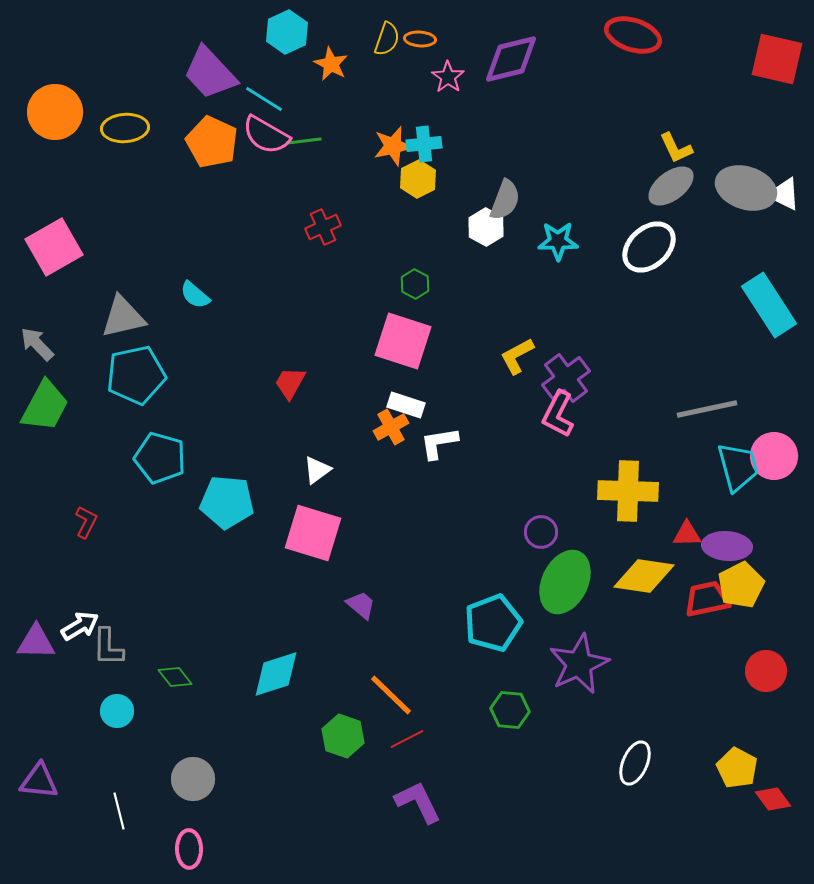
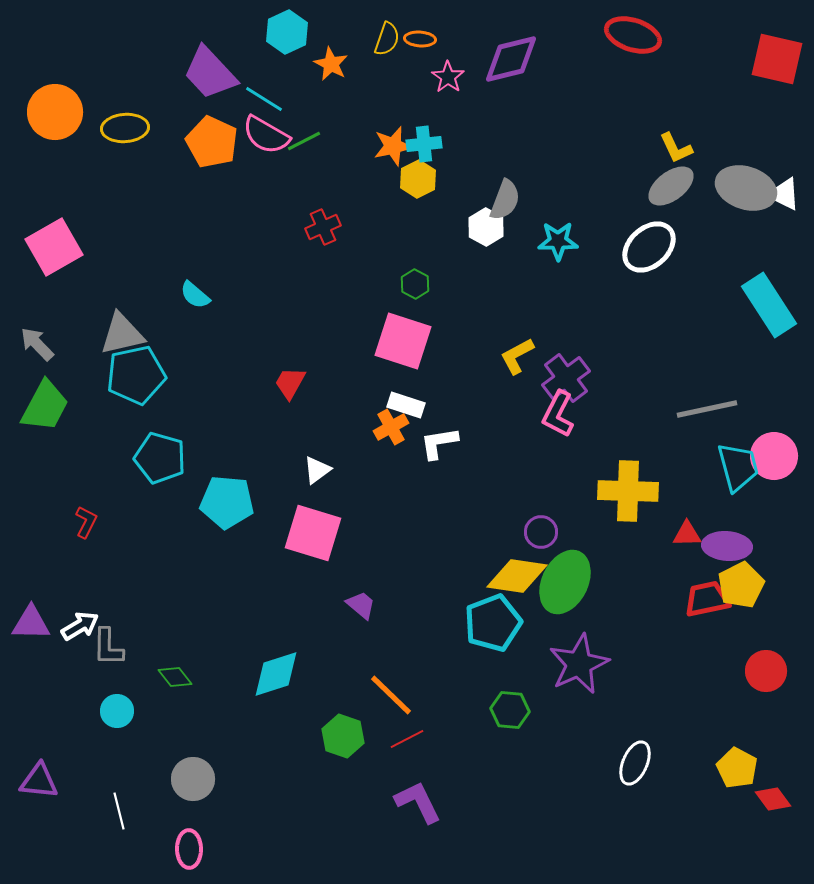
green line at (304, 141): rotated 20 degrees counterclockwise
gray triangle at (123, 317): moved 1 px left, 17 px down
yellow diamond at (644, 576): moved 127 px left
purple triangle at (36, 642): moved 5 px left, 19 px up
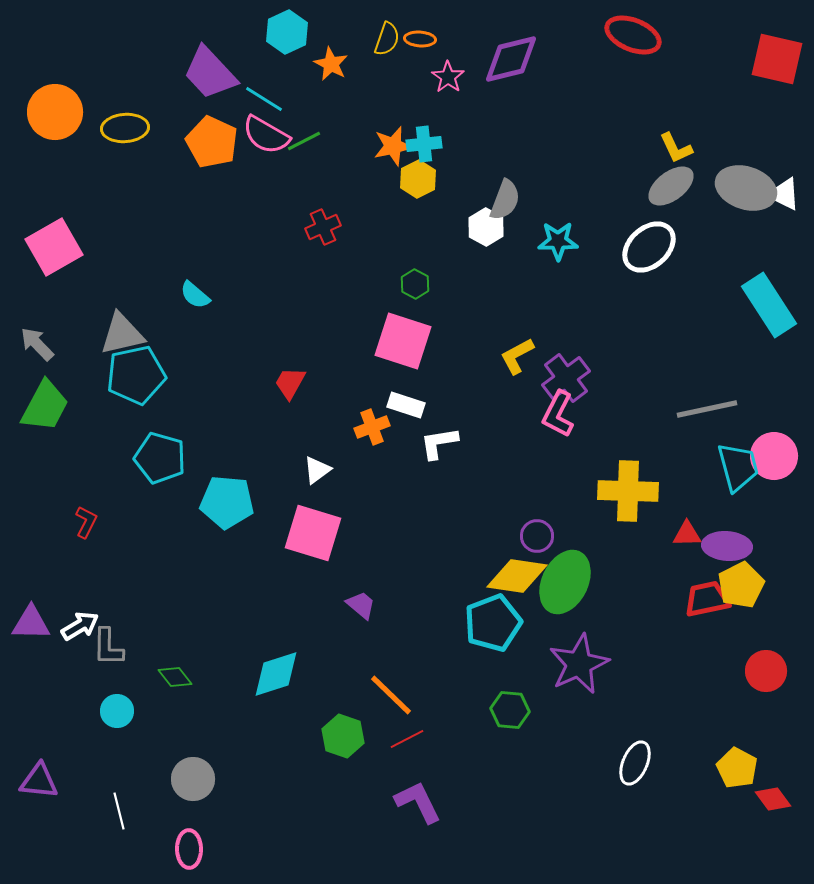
red ellipse at (633, 35): rotated 4 degrees clockwise
orange cross at (391, 427): moved 19 px left; rotated 8 degrees clockwise
purple circle at (541, 532): moved 4 px left, 4 px down
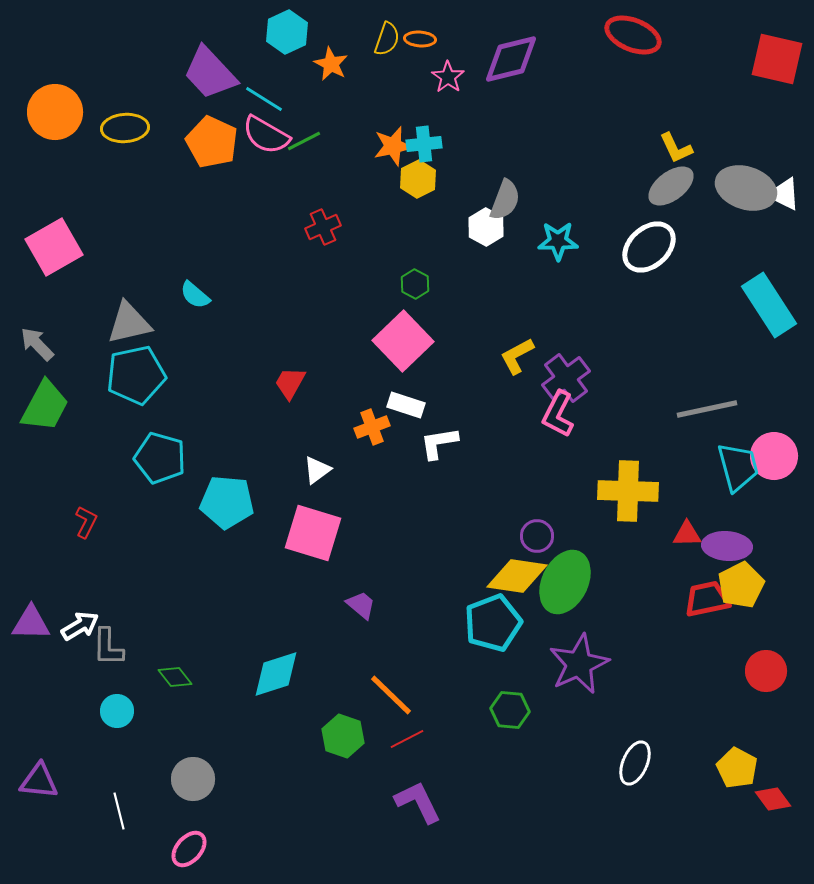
gray triangle at (122, 334): moved 7 px right, 11 px up
pink square at (403, 341): rotated 28 degrees clockwise
pink ellipse at (189, 849): rotated 42 degrees clockwise
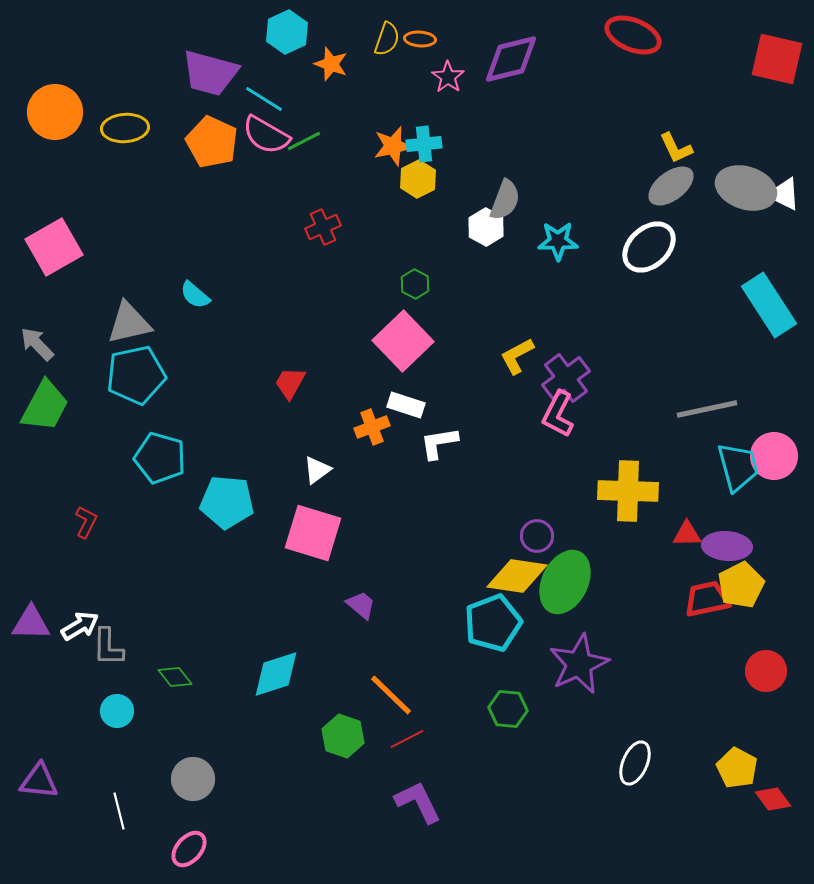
orange star at (331, 64): rotated 8 degrees counterclockwise
purple trapezoid at (210, 73): rotated 32 degrees counterclockwise
green hexagon at (510, 710): moved 2 px left, 1 px up
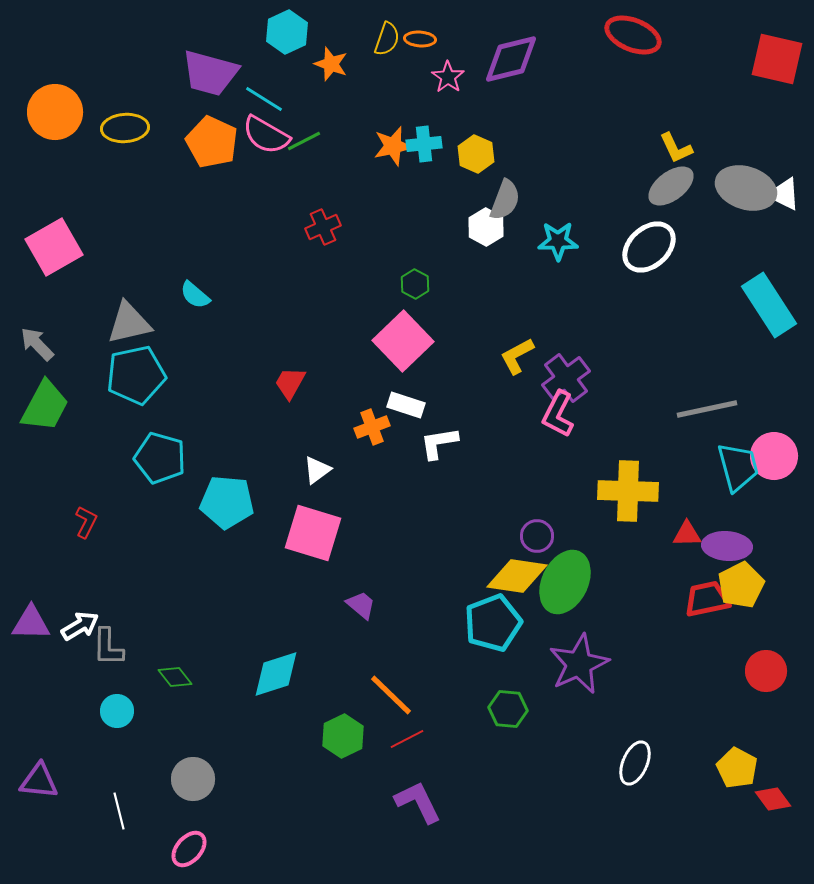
yellow hexagon at (418, 179): moved 58 px right, 25 px up; rotated 9 degrees counterclockwise
green hexagon at (343, 736): rotated 15 degrees clockwise
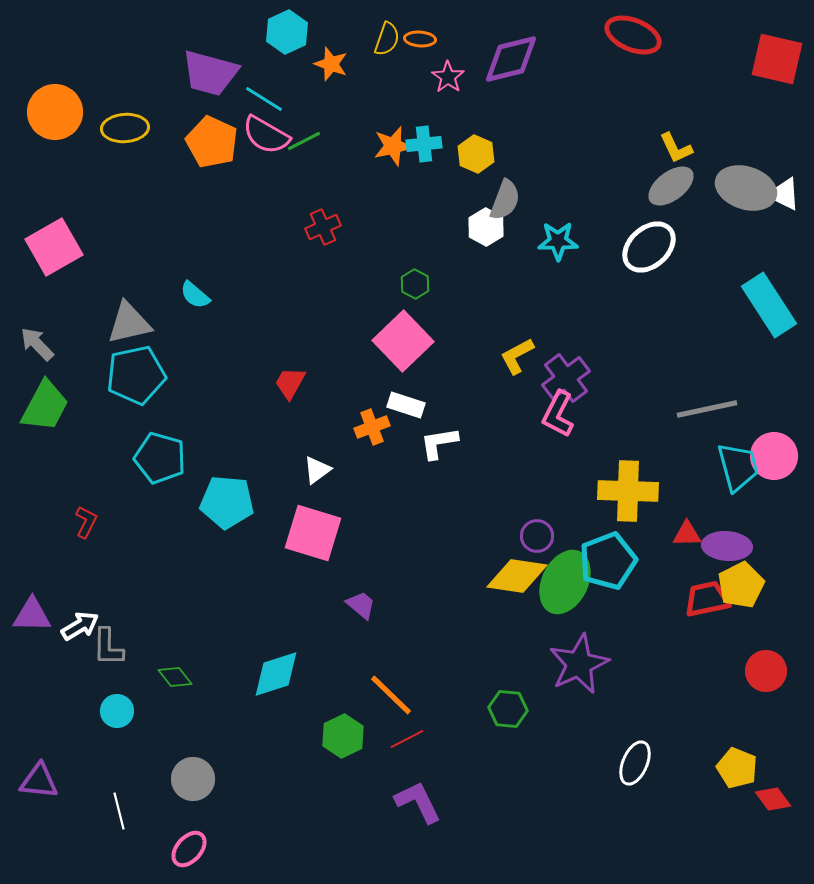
purple triangle at (31, 623): moved 1 px right, 8 px up
cyan pentagon at (493, 623): moved 115 px right, 62 px up
yellow pentagon at (737, 768): rotated 6 degrees counterclockwise
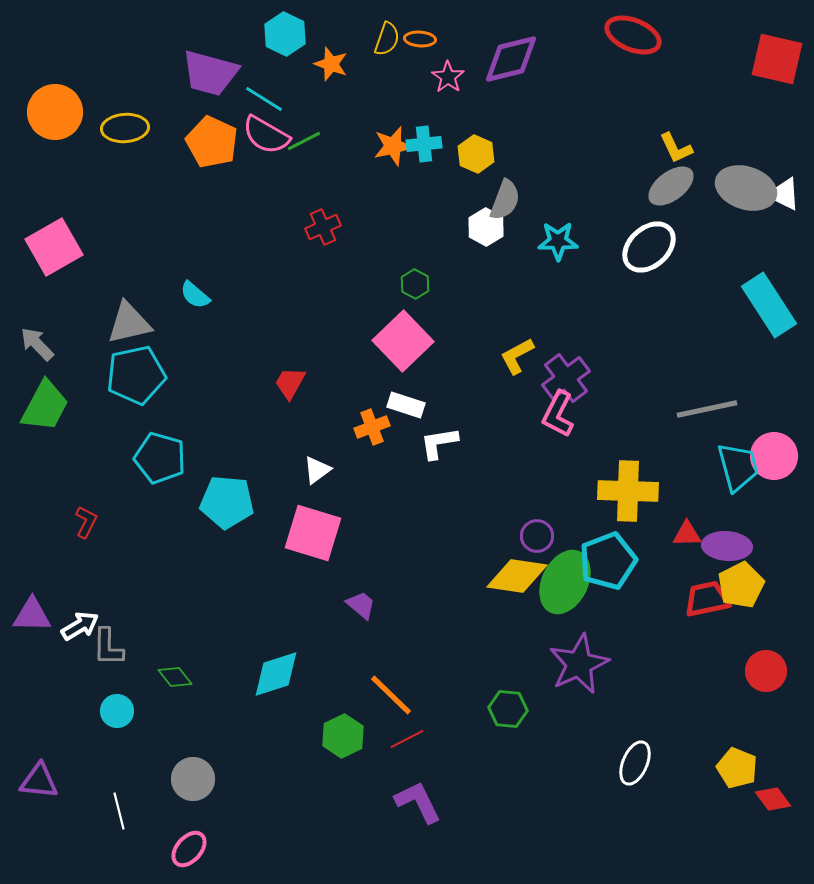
cyan hexagon at (287, 32): moved 2 px left, 2 px down; rotated 9 degrees counterclockwise
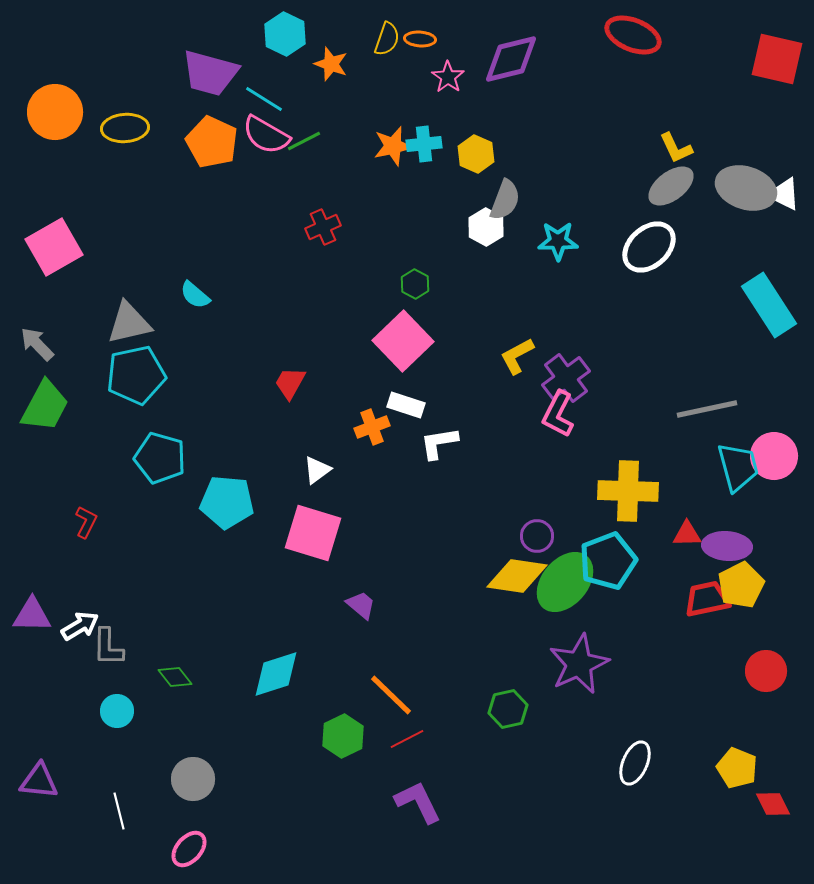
green ellipse at (565, 582): rotated 14 degrees clockwise
green hexagon at (508, 709): rotated 18 degrees counterclockwise
red diamond at (773, 799): moved 5 px down; rotated 9 degrees clockwise
